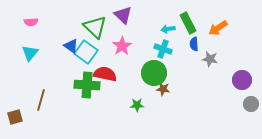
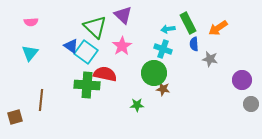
brown line: rotated 10 degrees counterclockwise
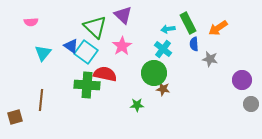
cyan cross: rotated 18 degrees clockwise
cyan triangle: moved 13 px right
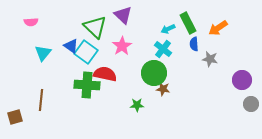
cyan arrow: rotated 16 degrees counterclockwise
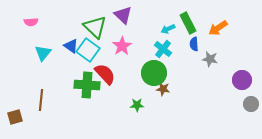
cyan square: moved 2 px right, 2 px up
red semicircle: rotated 35 degrees clockwise
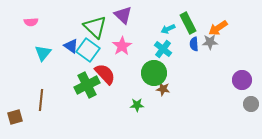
gray star: moved 17 px up; rotated 14 degrees counterclockwise
green cross: rotated 30 degrees counterclockwise
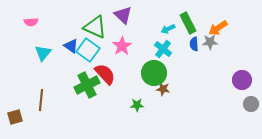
green triangle: rotated 20 degrees counterclockwise
